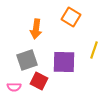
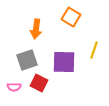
red square: moved 2 px down
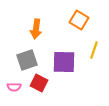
orange square: moved 8 px right, 3 px down
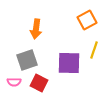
orange square: moved 8 px right; rotated 30 degrees clockwise
purple square: moved 5 px right, 1 px down
pink semicircle: moved 5 px up
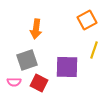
purple square: moved 2 px left, 4 px down
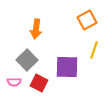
gray square: rotated 25 degrees counterclockwise
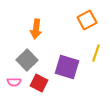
yellow line: moved 2 px right, 3 px down
purple square: rotated 15 degrees clockwise
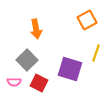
orange arrow: rotated 18 degrees counterclockwise
purple square: moved 3 px right, 2 px down
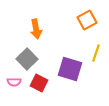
gray square: moved 1 px up
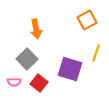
red square: rotated 12 degrees clockwise
